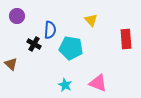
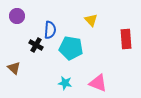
black cross: moved 2 px right, 1 px down
brown triangle: moved 3 px right, 4 px down
cyan star: moved 2 px up; rotated 16 degrees counterclockwise
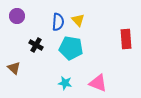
yellow triangle: moved 13 px left
blue semicircle: moved 8 px right, 8 px up
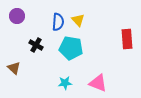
red rectangle: moved 1 px right
cyan star: rotated 16 degrees counterclockwise
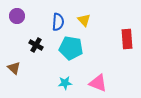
yellow triangle: moved 6 px right
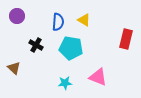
yellow triangle: rotated 16 degrees counterclockwise
red rectangle: moved 1 px left; rotated 18 degrees clockwise
pink triangle: moved 6 px up
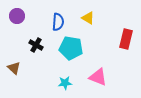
yellow triangle: moved 4 px right, 2 px up
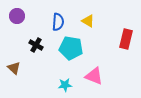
yellow triangle: moved 3 px down
pink triangle: moved 4 px left, 1 px up
cyan star: moved 2 px down
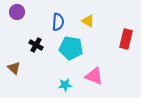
purple circle: moved 4 px up
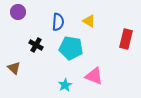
purple circle: moved 1 px right
yellow triangle: moved 1 px right
cyan star: rotated 24 degrees counterclockwise
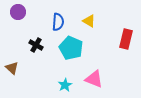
cyan pentagon: rotated 15 degrees clockwise
brown triangle: moved 2 px left
pink triangle: moved 3 px down
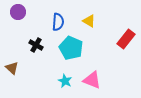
red rectangle: rotated 24 degrees clockwise
pink triangle: moved 2 px left, 1 px down
cyan star: moved 4 px up; rotated 16 degrees counterclockwise
